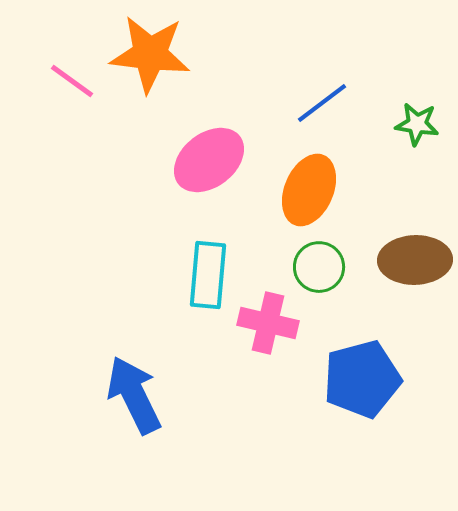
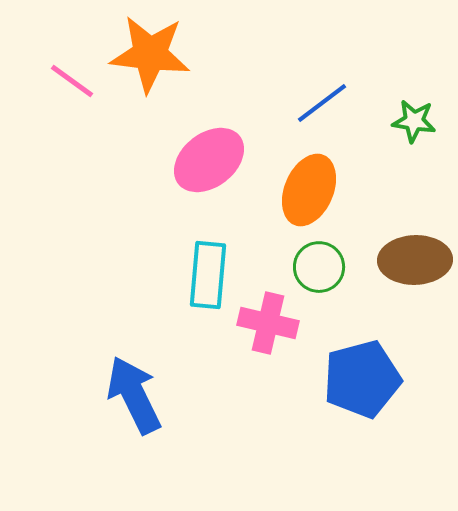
green star: moved 3 px left, 3 px up
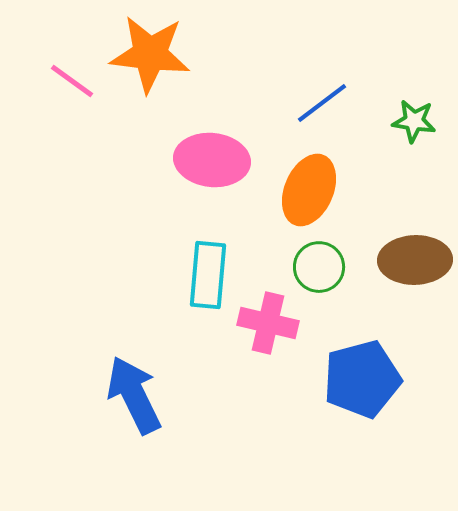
pink ellipse: moved 3 px right; rotated 44 degrees clockwise
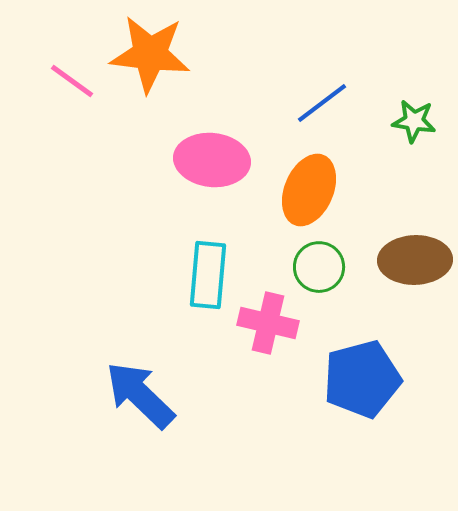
blue arrow: moved 6 px right; rotated 20 degrees counterclockwise
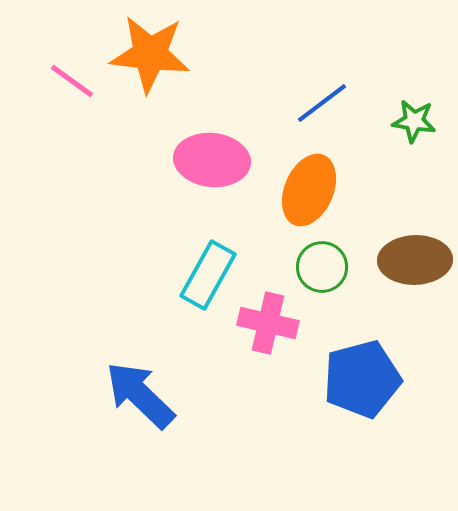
green circle: moved 3 px right
cyan rectangle: rotated 24 degrees clockwise
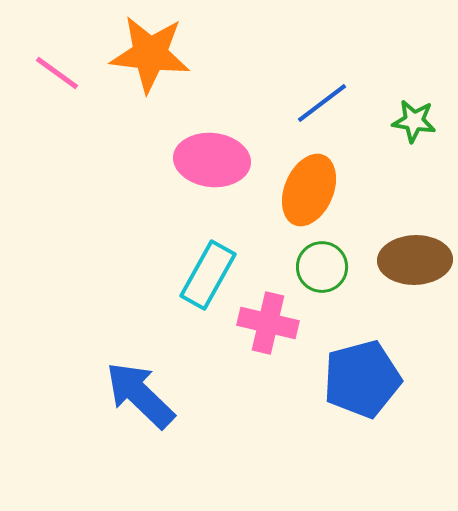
pink line: moved 15 px left, 8 px up
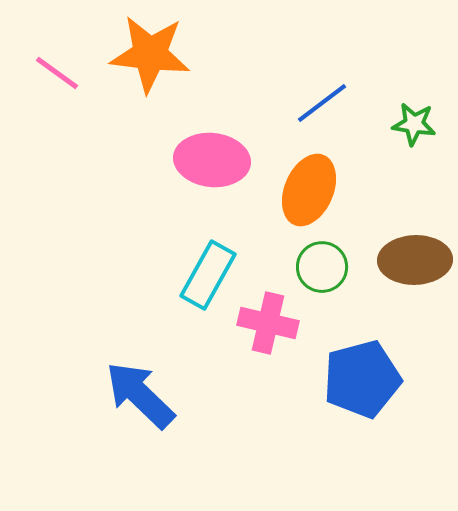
green star: moved 3 px down
